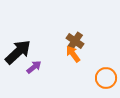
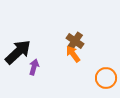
purple arrow: rotated 35 degrees counterclockwise
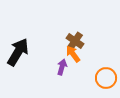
black arrow: rotated 16 degrees counterclockwise
purple arrow: moved 28 px right
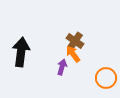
black arrow: moved 3 px right; rotated 24 degrees counterclockwise
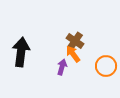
orange circle: moved 12 px up
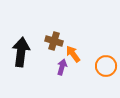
brown cross: moved 21 px left; rotated 18 degrees counterclockwise
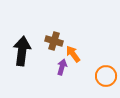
black arrow: moved 1 px right, 1 px up
orange circle: moved 10 px down
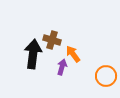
brown cross: moved 2 px left, 1 px up
black arrow: moved 11 px right, 3 px down
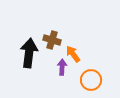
black arrow: moved 4 px left, 1 px up
purple arrow: rotated 14 degrees counterclockwise
orange circle: moved 15 px left, 4 px down
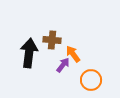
brown cross: rotated 12 degrees counterclockwise
purple arrow: moved 1 px right, 2 px up; rotated 35 degrees clockwise
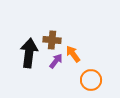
purple arrow: moved 7 px left, 4 px up
